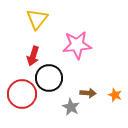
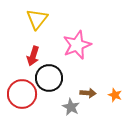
pink star: rotated 16 degrees counterclockwise
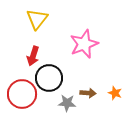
pink star: moved 7 px right, 1 px up
orange star: moved 2 px up
gray star: moved 4 px left, 4 px up; rotated 24 degrees counterclockwise
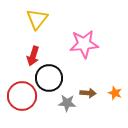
pink star: rotated 16 degrees clockwise
red circle: moved 2 px down
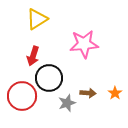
yellow triangle: rotated 20 degrees clockwise
orange star: rotated 16 degrees clockwise
gray star: rotated 24 degrees counterclockwise
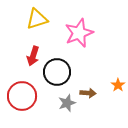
yellow triangle: rotated 15 degrees clockwise
pink star: moved 5 px left, 11 px up; rotated 16 degrees counterclockwise
black circle: moved 8 px right, 6 px up
orange star: moved 3 px right, 8 px up
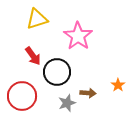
pink star: moved 1 px left, 3 px down; rotated 16 degrees counterclockwise
red arrow: rotated 54 degrees counterclockwise
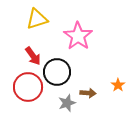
red circle: moved 6 px right, 9 px up
